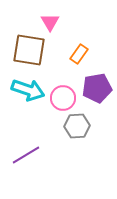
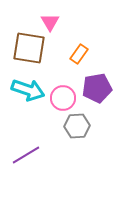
brown square: moved 2 px up
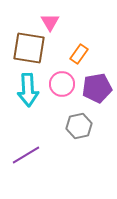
cyan arrow: rotated 68 degrees clockwise
pink circle: moved 1 px left, 14 px up
gray hexagon: moved 2 px right; rotated 10 degrees counterclockwise
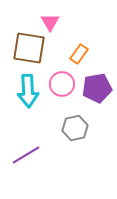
cyan arrow: moved 1 px down
gray hexagon: moved 4 px left, 2 px down
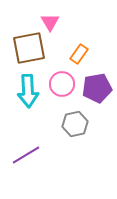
brown square: rotated 20 degrees counterclockwise
gray hexagon: moved 4 px up
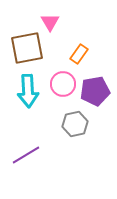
brown square: moved 2 px left
pink circle: moved 1 px right
purple pentagon: moved 2 px left, 3 px down
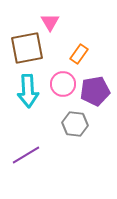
gray hexagon: rotated 20 degrees clockwise
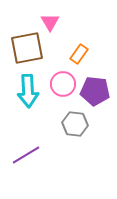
purple pentagon: rotated 16 degrees clockwise
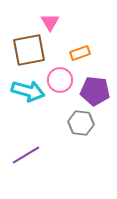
brown square: moved 2 px right, 2 px down
orange rectangle: moved 1 px right, 1 px up; rotated 36 degrees clockwise
pink circle: moved 3 px left, 4 px up
cyan arrow: rotated 72 degrees counterclockwise
gray hexagon: moved 6 px right, 1 px up
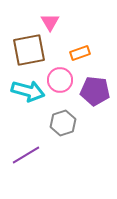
gray hexagon: moved 18 px left; rotated 25 degrees counterclockwise
